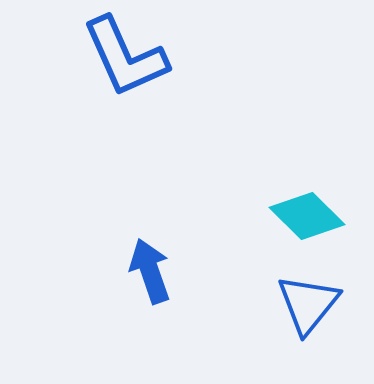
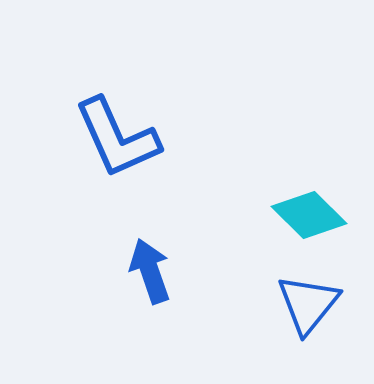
blue L-shape: moved 8 px left, 81 px down
cyan diamond: moved 2 px right, 1 px up
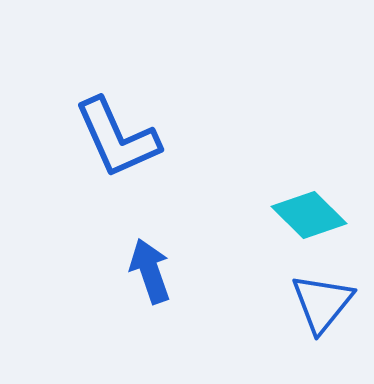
blue triangle: moved 14 px right, 1 px up
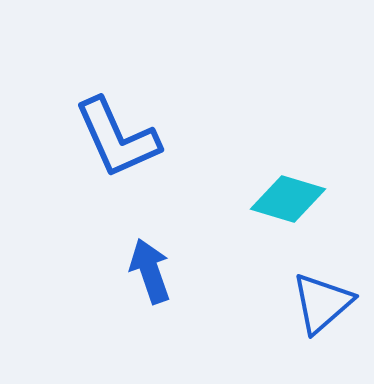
cyan diamond: moved 21 px left, 16 px up; rotated 28 degrees counterclockwise
blue triangle: rotated 10 degrees clockwise
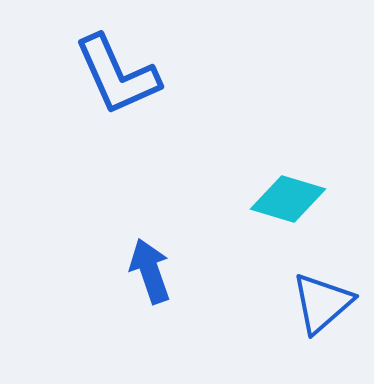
blue L-shape: moved 63 px up
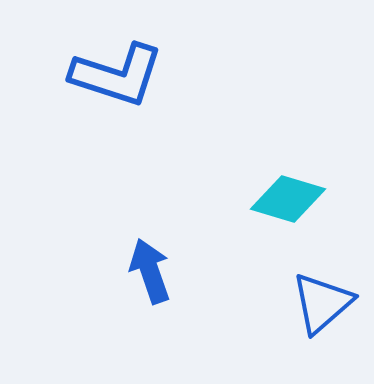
blue L-shape: rotated 48 degrees counterclockwise
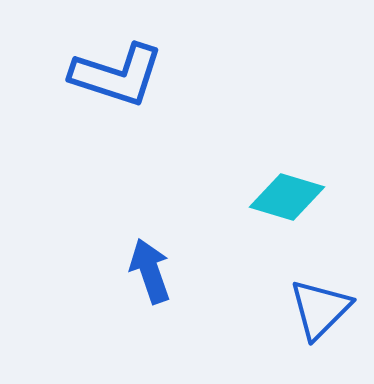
cyan diamond: moved 1 px left, 2 px up
blue triangle: moved 2 px left, 6 px down; rotated 4 degrees counterclockwise
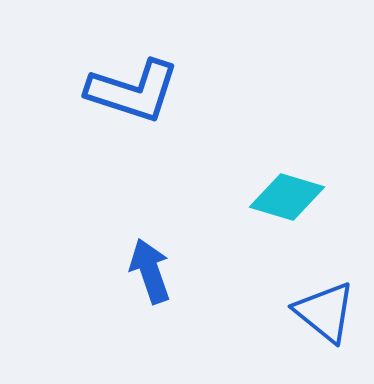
blue L-shape: moved 16 px right, 16 px down
blue triangle: moved 5 px right, 3 px down; rotated 36 degrees counterclockwise
